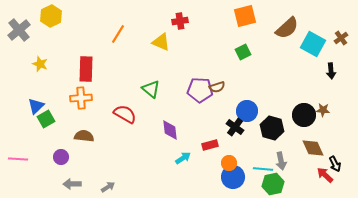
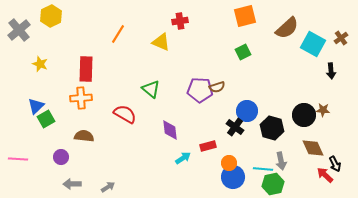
red rectangle at (210, 145): moved 2 px left, 1 px down
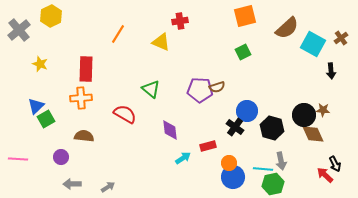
brown diamond at (313, 148): moved 14 px up
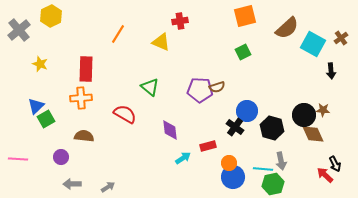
green triangle at (151, 89): moved 1 px left, 2 px up
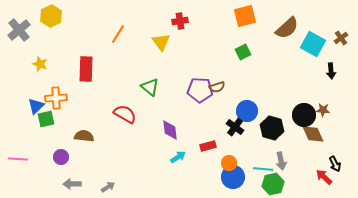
yellow triangle at (161, 42): rotated 30 degrees clockwise
orange cross at (81, 98): moved 25 px left
green square at (46, 119): rotated 18 degrees clockwise
cyan arrow at (183, 158): moved 5 px left, 1 px up
red arrow at (325, 175): moved 1 px left, 2 px down
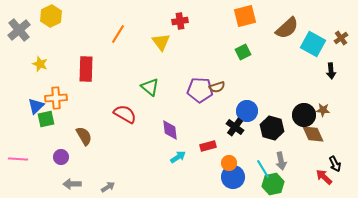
brown semicircle at (84, 136): rotated 54 degrees clockwise
cyan line at (263, 169): rotated 54 degrees clockwise
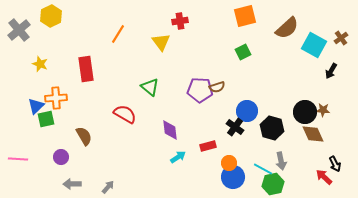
cyan square at (313, 44): moved 1 px right, 1 px down
red rectangle at (86, 69): rotated 10 degrees counterclockwise
black arrow at (331, 71): rotated 35 degrees clockwise
black circle at (304, 115): moved 1 px right, 3 px up
cyan line at (263, 169): rotated 30 degrees counterclockwise
gray arrow at (108, 187): rotated 16 degrees counterclockwise
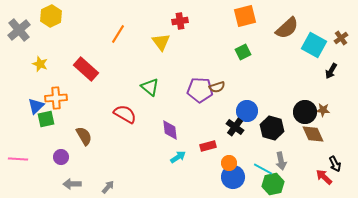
red rectangle at (86, 69): rotated 40 degrees counterclockwise
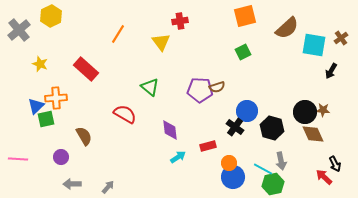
cyan square at (314, 45): rotated 20 degrees counterclockwise
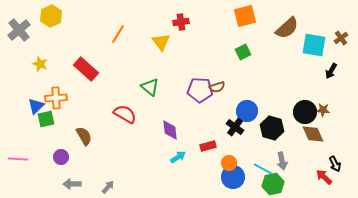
red cross at (180, 21): moved 1 px right, 1 px down
gray arrow at (281, 161): moved 1 px right
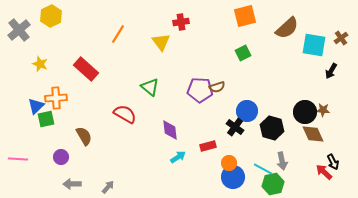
green square at (243, 52): moved 1 px down
black arrow at (335, 164): moved 2 px left, 2 px up
red arrow at (324, 177): moved 5 px up
